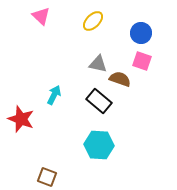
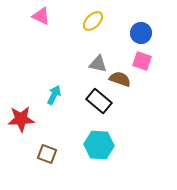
pink triangle: rotated 18 degrees counterclockwise
red star: rotated 24 degrees counterclockwise
brown square: moved 23 px up
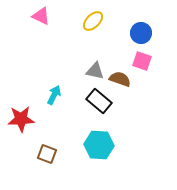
gray triangle: moved 3 px left, 7 px down
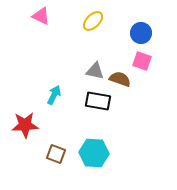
black rectangle: moved 1 px left; rotated 30 degrees counterclockwise
red star: moved 4 px right, 6 px down
cyan hexagon: moved 5 px left, 8 px down
brown square: moved 9 px right
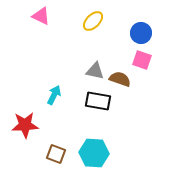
pink square: moved 1 px up
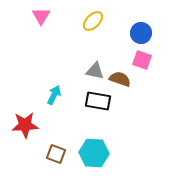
pink triangle: rotated 36 degrees clockwise
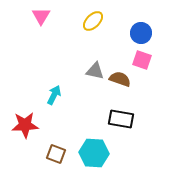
black rectangle: moved 23 px right, 18 px down
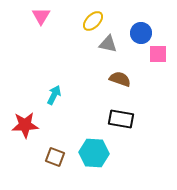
pink square: moved 16 px right, 6 px up; rotated 18 degrees counterclockwise
gray triangle: moved 13 px right, 27 px up
brown square: moved 1 px left, 3 px down
